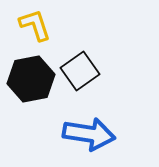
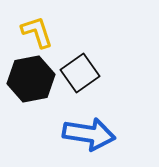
yellow L-shape: moved 2 px right, 7 px down
black square: moved 2 px down
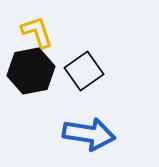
black square: moved 4 px right, 2 px up
black hexagon: moved 8 px up
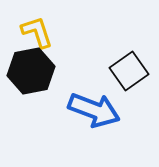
black square: moved 45 px right
blue arrow: moved 5 px right, 24 px up; rotated 12 degrees clockwise
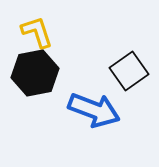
black hexagon: moved 4 px right, 2 px down
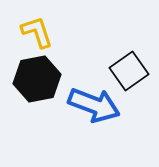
black hexagon: moved 2 px right, 6 px down
blue arrow: moved 5 px up
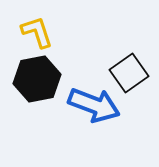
black square: moved 2 px down
